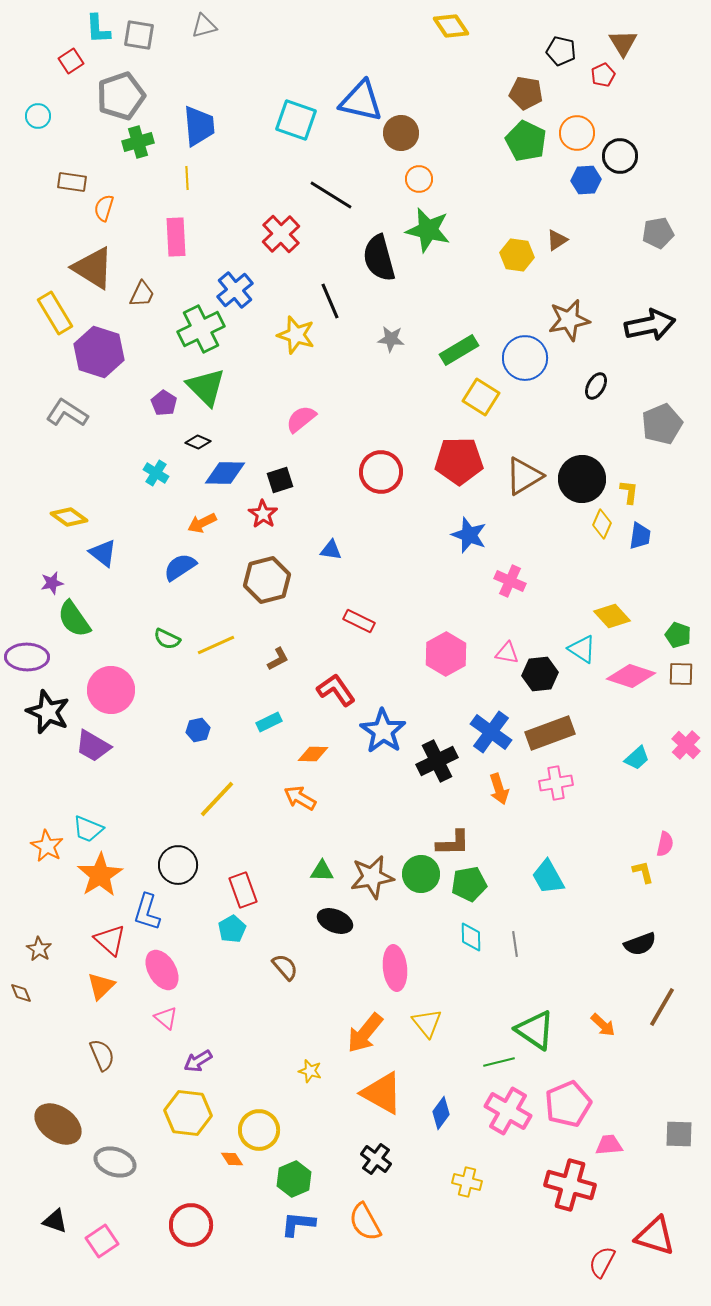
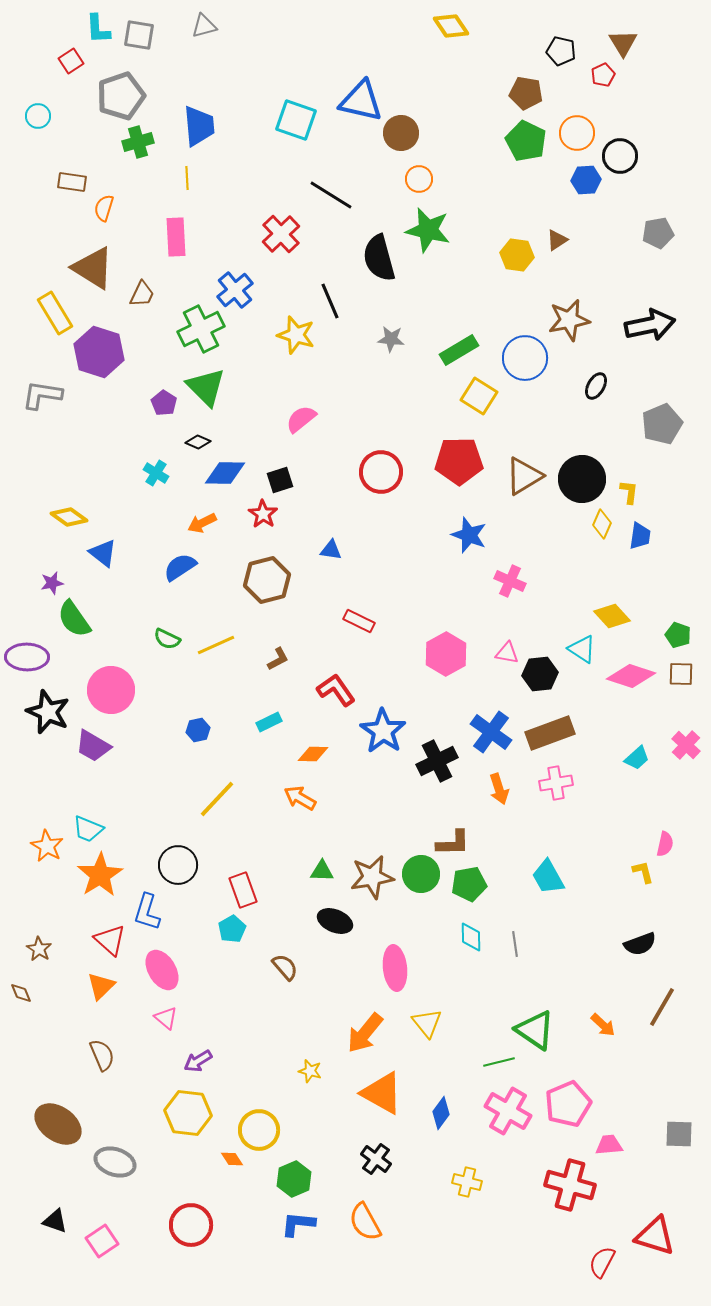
yellow square at (481, 397): moved 2 px left, 1 px up
gray L-shape at (67, 413): moved 25 px left, 18 px up; rotated 24 degrees counterclockwise
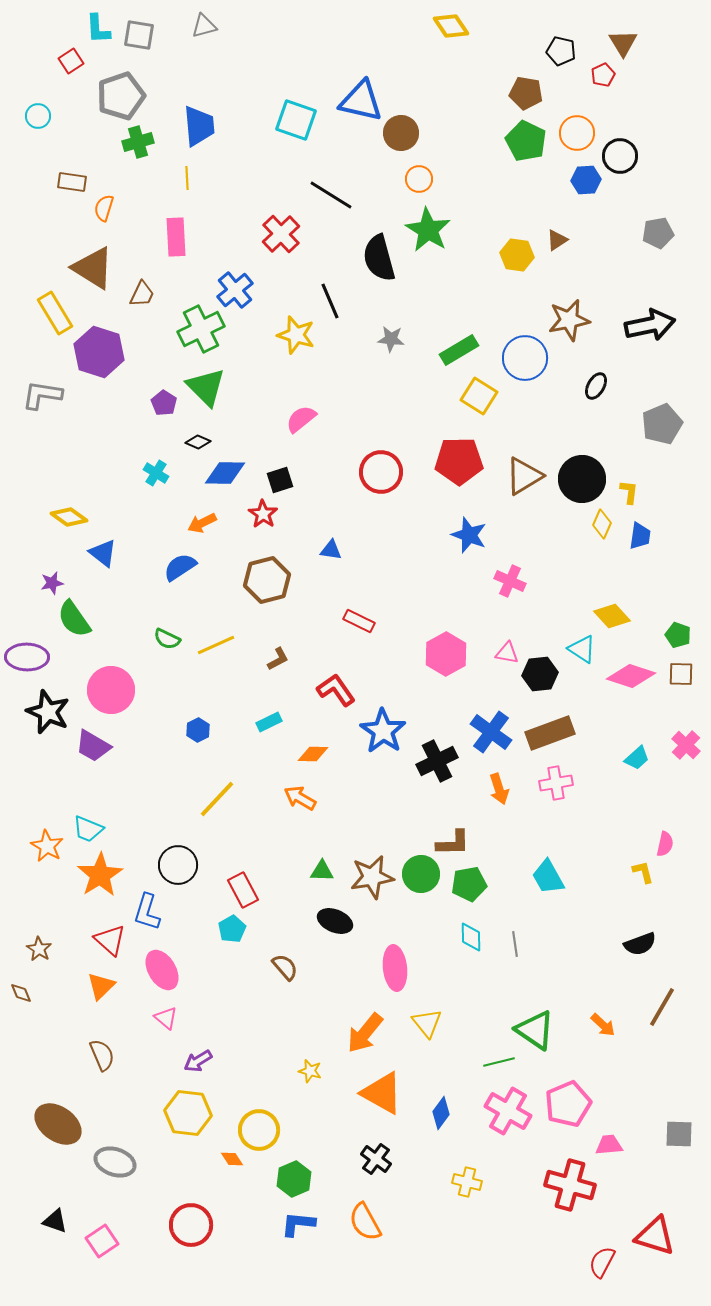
green star at (428, 230): rotated 18 degrees clockwise
blue hexagon at (198, 730): rotated 15 degrees counterclockwise
red rectangle at (243, 890): rotated 8 degrees counterclockwise
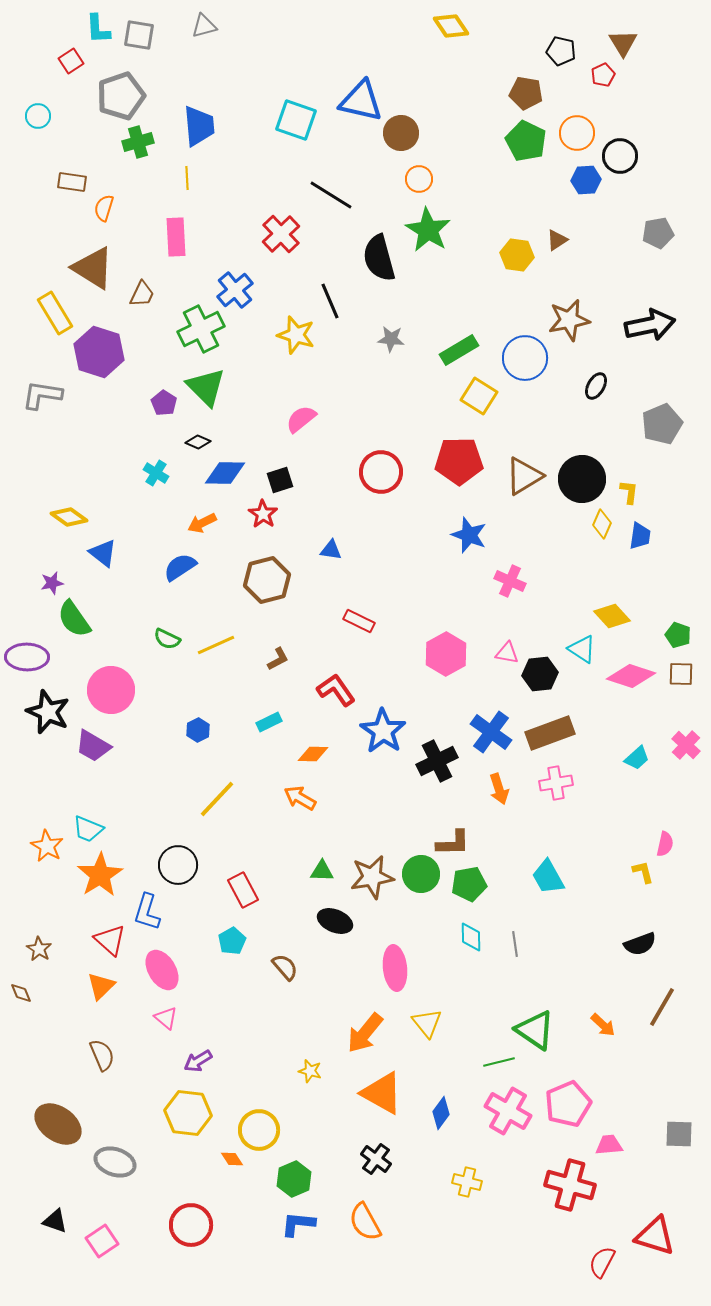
cyan pentagon at (232, 929): moved 12 px down
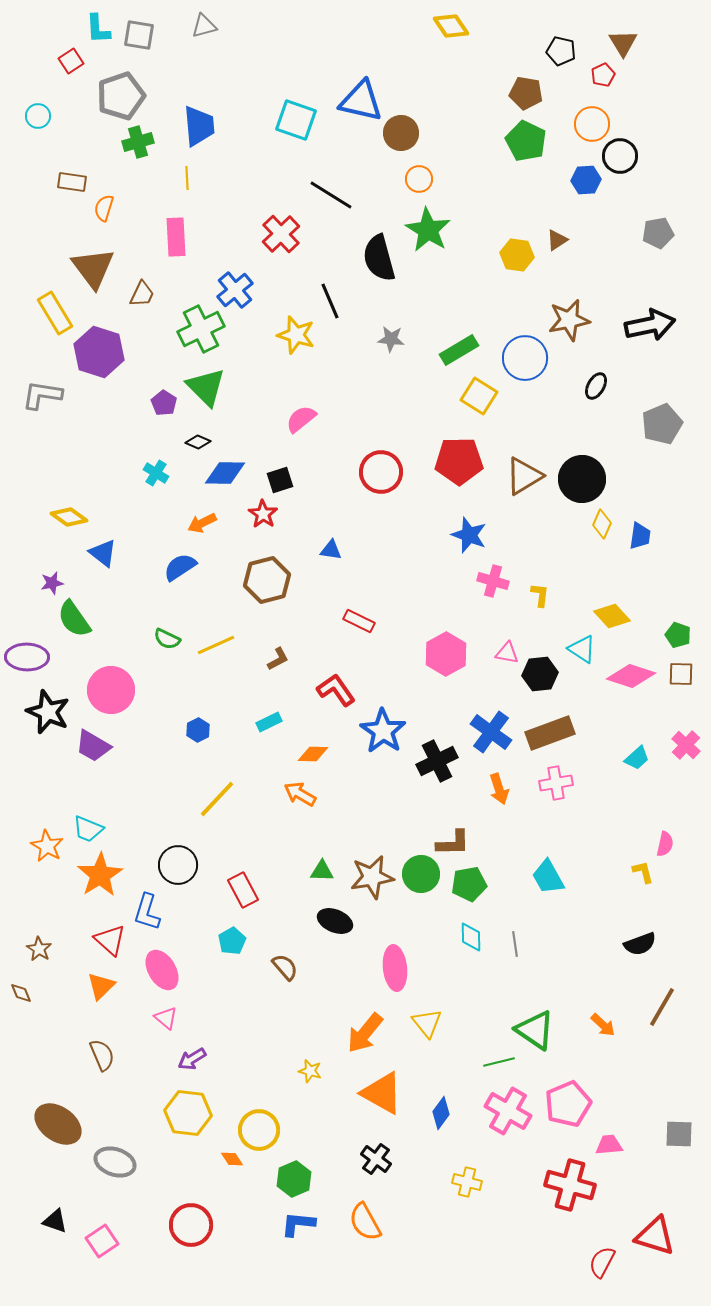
orange circle at (577, 133): moved 15 px right, 9 px up
brown triangle at (93, 268): rotated 21 degrees clockwise
yellow L-shape at (629, 492): moved 89 px left, 103 px down
pink cross at (510, 581): moved 17 px left; rotated 8 degrees counterclockwise
orange arrow at (300, 798): moved 4 px up
purple arrow at (198, 1061): moved 6 px left, 2 px up
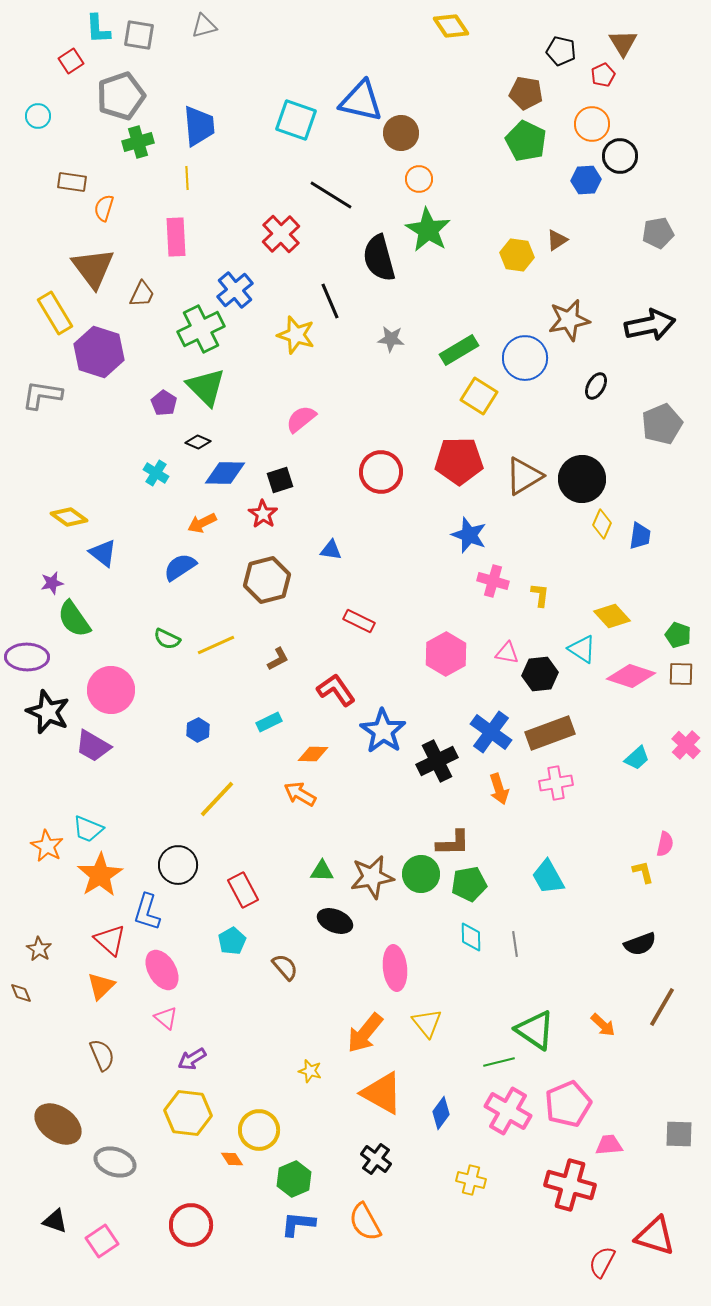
yellow cross at (467, 1182): moved 4 px right, 2 px up
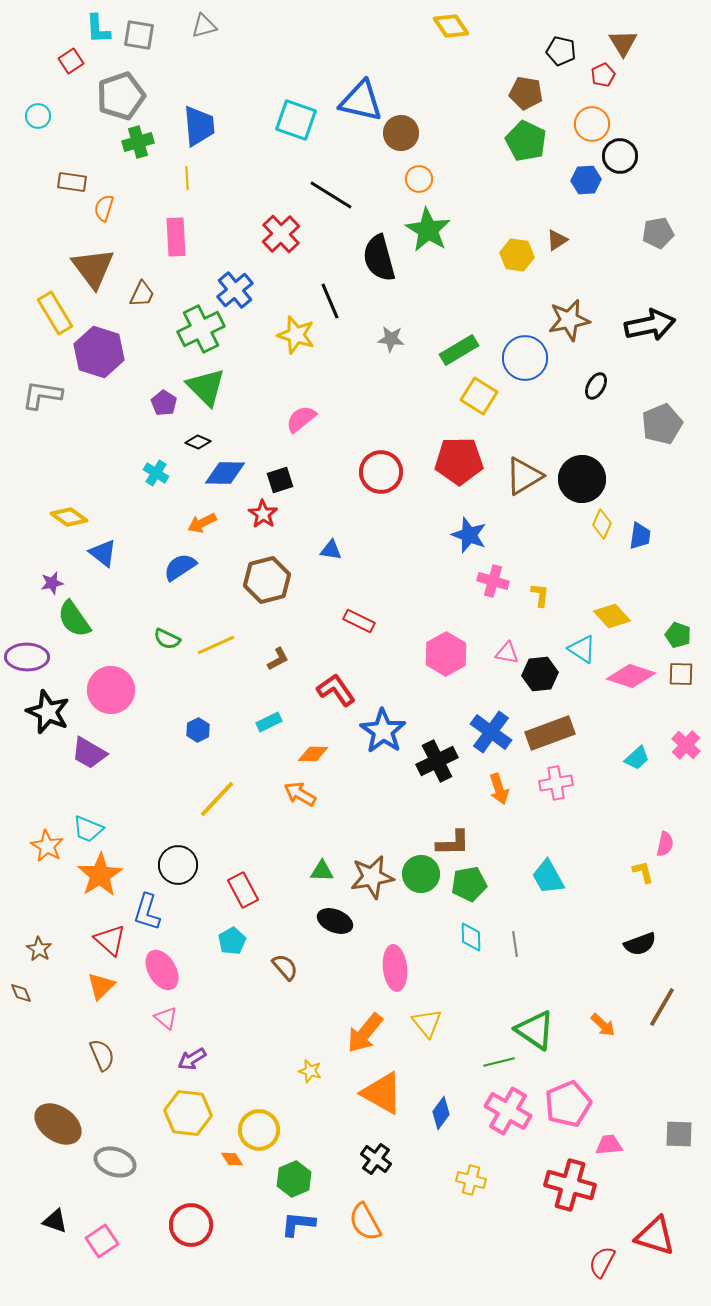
purple trapezoid at (93, 746): moved 4 px left, 7 px down
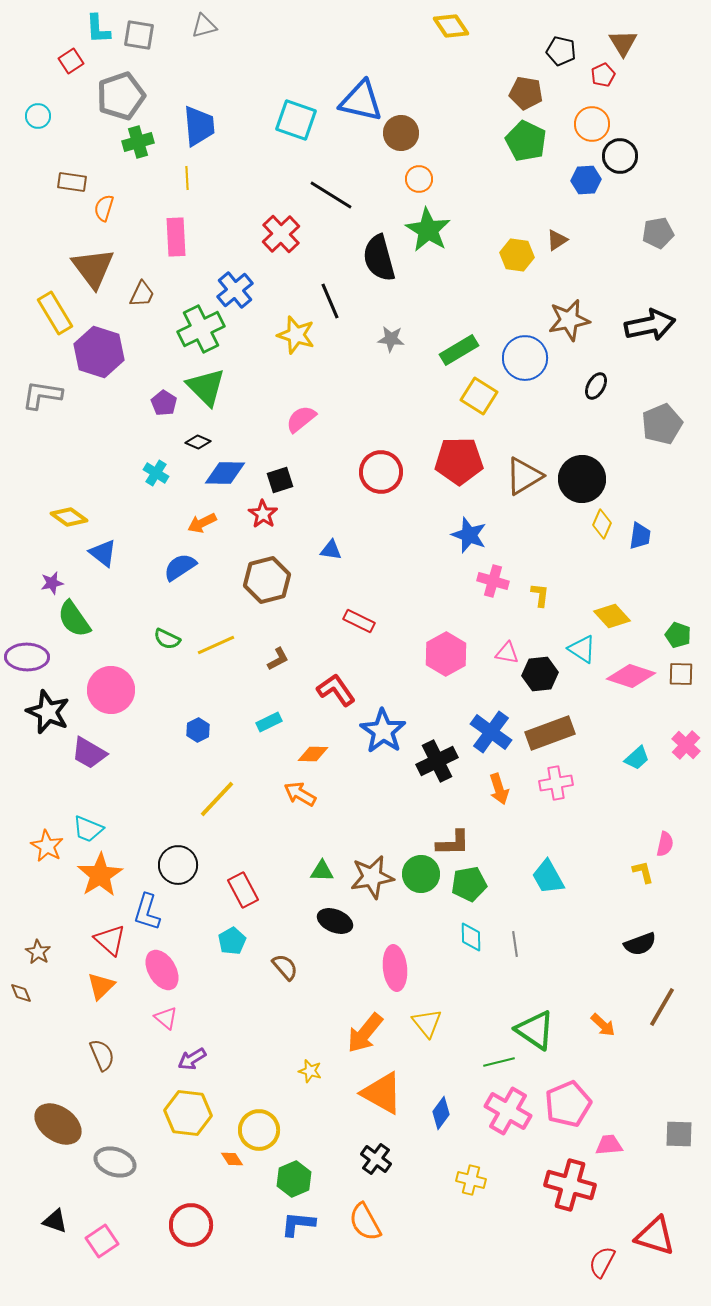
brown star at (39, 949): moved 1 px left, 3 px down
